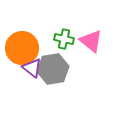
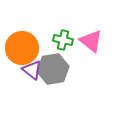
green cross: moved 1 px left, 1 px down
purple triangle: moved 2 px down
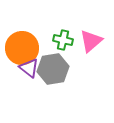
pink triangle: rotated 40 degrees clockwise
purple triangle: moved 3 px left, 2 px up
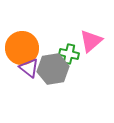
green cross: moved 6 px right, 14 px down
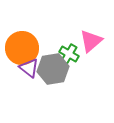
green cross: rotated 18 degrees clockwise
